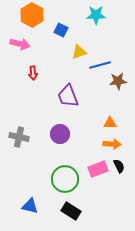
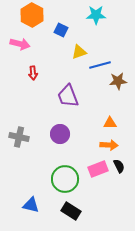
orange arrow: moved 3 px left, 1 px down
blue triangle: moved 1 px right, 1 px up
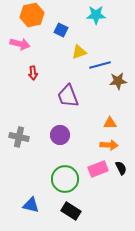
orange hexagon: rotated 20 degrees clockwise
purple circle: moved 1 px down
black semicircle: moved 2 px right, 2 px down
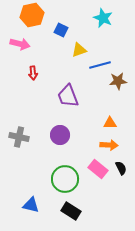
cyan star: moved 7 px right, 3 px down; rotated 24 degrees clockwise
yellow triangle: moved 2 px up
pink rectangle: rotated 60 degrees clockwise
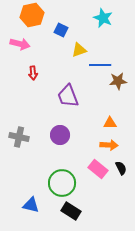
blue line: rotated 15 degrees clockwise
green circle: moved 3 px left, 4 px down
